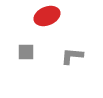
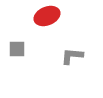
gray square: moved 9 px left, 3 px up
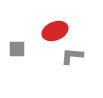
red ellipse: moved 8 px right, 15 px down
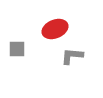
red ellipse: moved 2 px up
